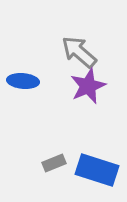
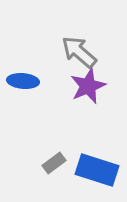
gray rectangle: rotated 15 degrees counterclockwise
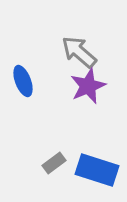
blue ellipse: rotated 64 degrees clockwise
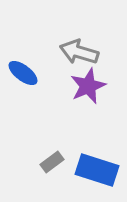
gray arrow: rotated 24 degrees counterclockwise
blue ellipse: moved 8 px up; rotated 32 degrees counterclockwise
gray rectangle: moved 2 px left, 1 px up
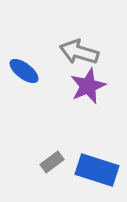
blue ellipse: moved 1 px right, 2 px up
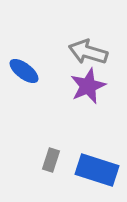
gray arrow: moved 9 px right
gray rectangle: moved 1 px left, 2 px up; rotated 35 degrees counterclockwise
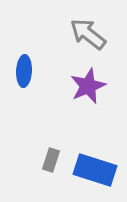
gray arrow: moved 18 px up; rotated 21 degrees clockwise
blue ellipse: rotated 56 degrees clockwise
blue rectangle: moved 2 px left
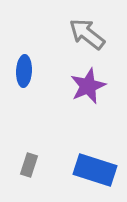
gray arrow: moved 1 px left
gray rectangle: moved 22 px left, 5 px down
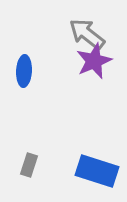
purple star: moved 6 px right, 25 px up
blue rectangle: moved 2 px right, 1 px down
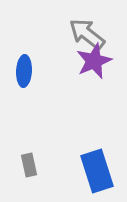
gray rectangle: rotated 30 degrees counterclockwise
blue rectangle: rotated 54 degrees clockwise
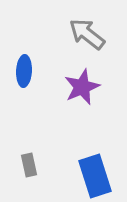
purple star: moved 12 px left, 26 px down
blue rectangle: moved 2 px left, 5 px down
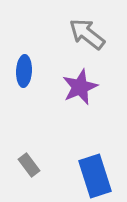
purple star: moved 2 px left
gray rectangle: rotated 25 degrees counterclockwise
